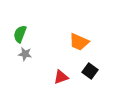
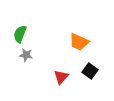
gray star: moved 1 px right, 1 px down
red triangle: rotated 28 degrees counterclockwise
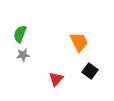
orange trapezoid: rotated 140 degrees counterclockwise
gray star: moved 3 px left; rotated 16 degrees counterclockwise
red triangle: moved 5 px left, 2 px down
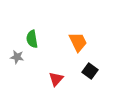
green semicircle: moved 12 px right, 5 px down; rotated 30 degrees counterclockwise
orange trapezoid: moved 1 px left
gray star: moved 6 px left, 2 px down; rotated 16 degrees clockwise
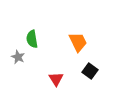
gray star: moved 1 px right; rotated 16 degrees clockwise
red triangle: rotated 14 degrees counterclockwise
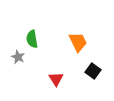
black square: moved 3 px right
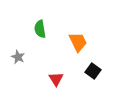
green semicircle: moved 8 px right, 10 px up
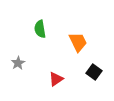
gray star: moved 6 px down; rotated 16 degrees clockwise
black square: moved 1 px right, 1 px down
red triangle: rotated 28 degrees clockwise
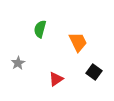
green semicircle: rotated 24 degrees clockwise
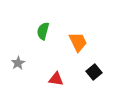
green semicircle: moved 3 px right, 2 px down
black square: rotated 14 degrees clockwise
red triangle: rotated 42 degrees clockwise
